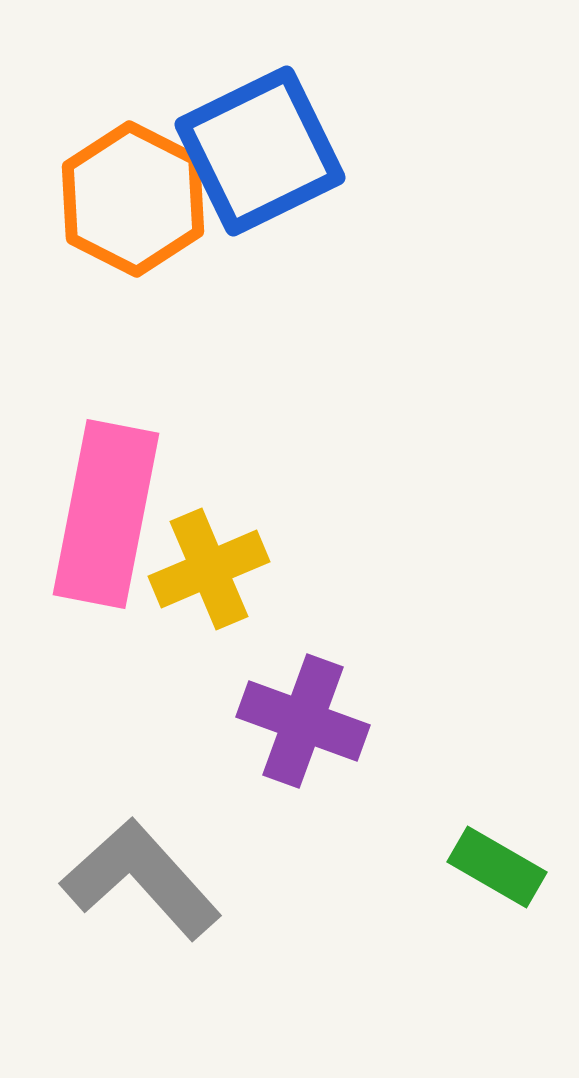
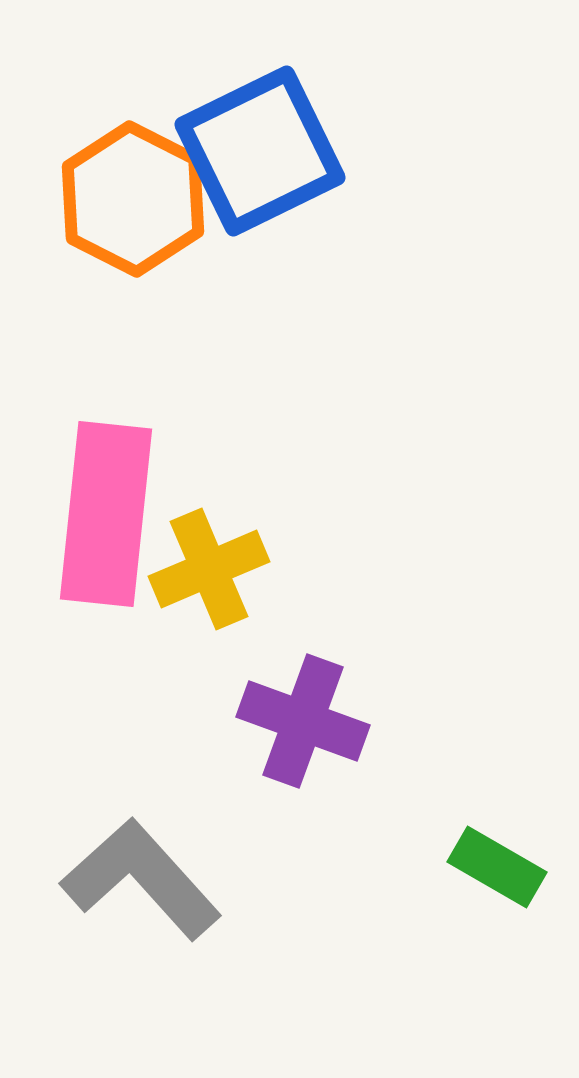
pink rectangle: rotated 5 degrees counterclockwise
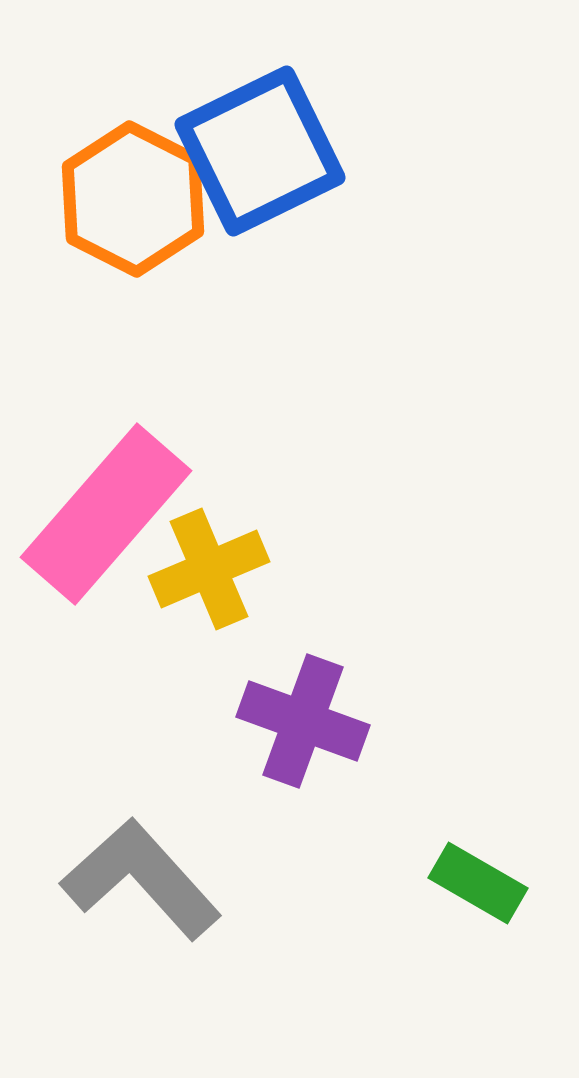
pink rectangle: rotated 35 degrees clockwise
green rectangle: moved 19 px left, 16 px down
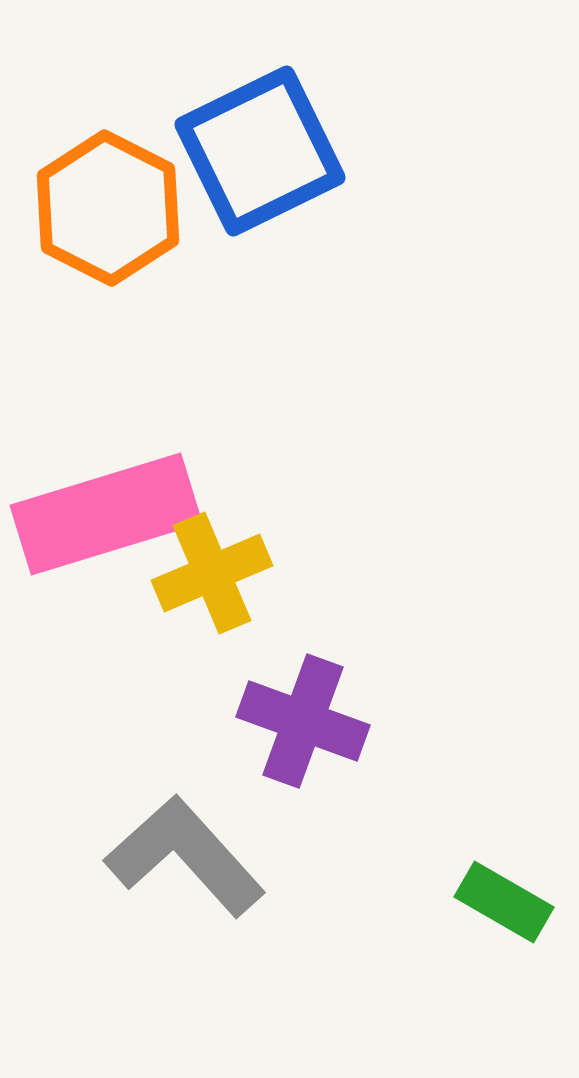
orange hexagon: moved 25 px left, 9 px down
pink rectangle: rotated 32 degrees clockwise
yellow cross: moved 3 px right, 4 px down
gray L-shape: moved 44 px right, 23 px up
green rectangle: moved 26 px right, 19 px down
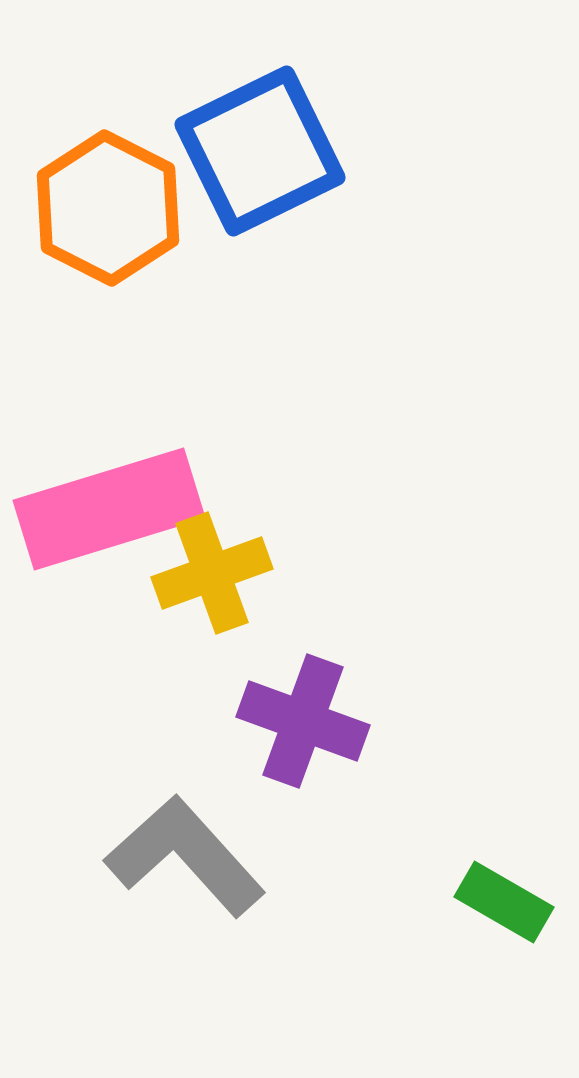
pink rectangle: moved 3 px right, 5 px up
yellow cross: rotated 3 degrees clockwise
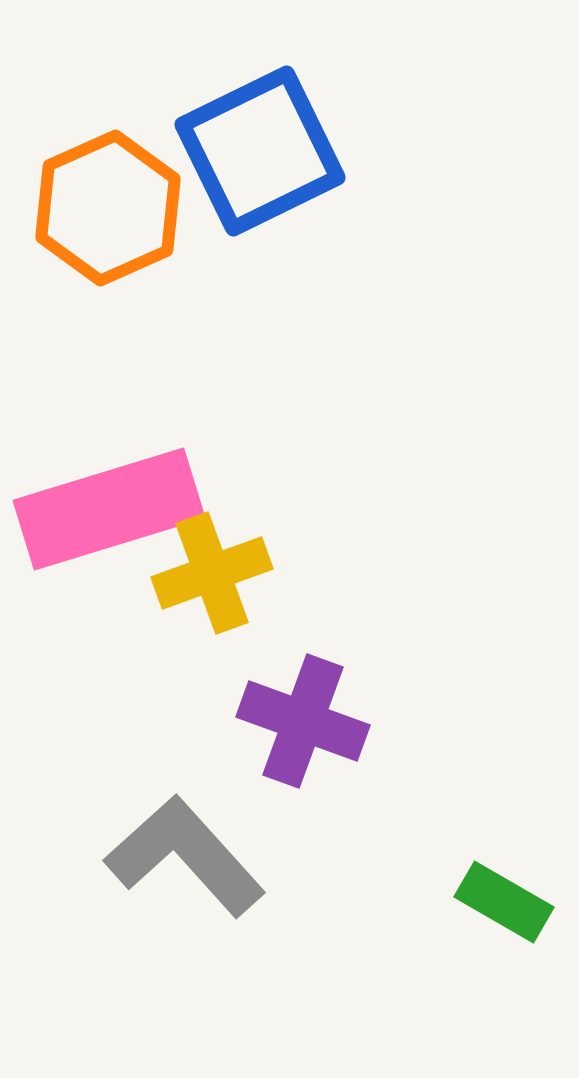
orange hexagon: rotated 9 degrees clockwise
